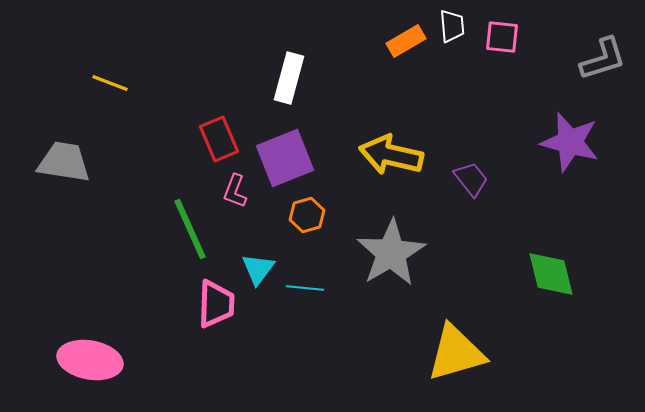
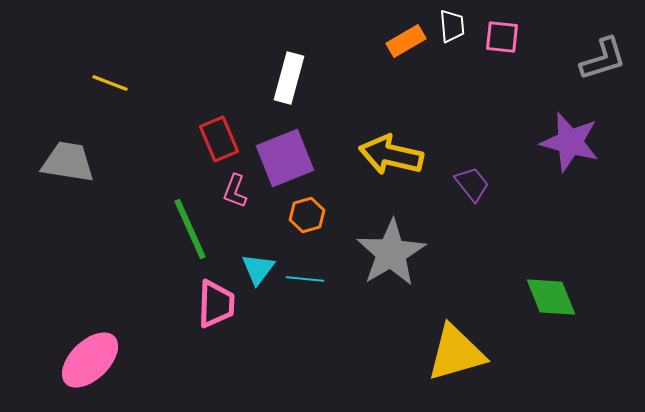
gray trapezoid: moved 4 px right
purple trapezoid: moved 1 px right, 5 px down
green diamond: moved 23 px down; rotated 8 degrees counterclockwise
cyan line: moved 9 px up
pink ellipse: rotated 54 degrees counterclockwise
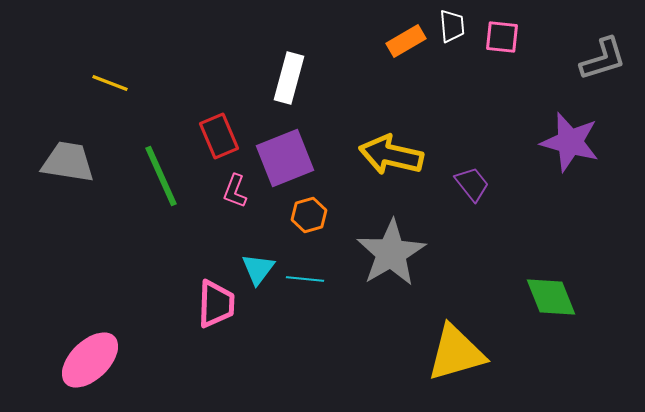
red rectangle: moved 3 px up
orange hexagon: moved 2 px right
green line: moved 29 px left, 53 px up
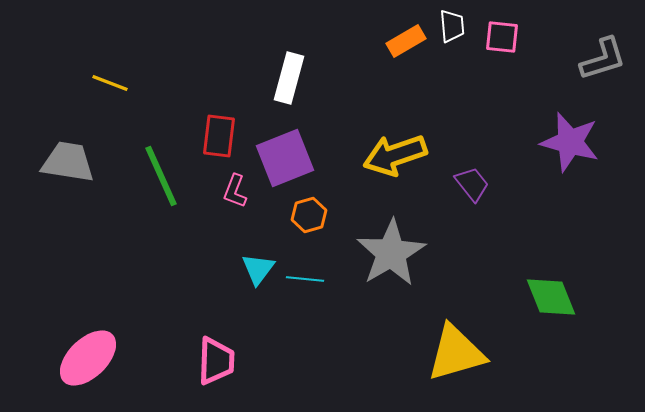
red rectangle: rotated 30 degrees clockwise
yellow arrow: moved 4 px right; rotated 32 degrees counterclockwise
pink trapezoid: moved 57 px down
pink ellipse: moved 2 px left, 2 px up
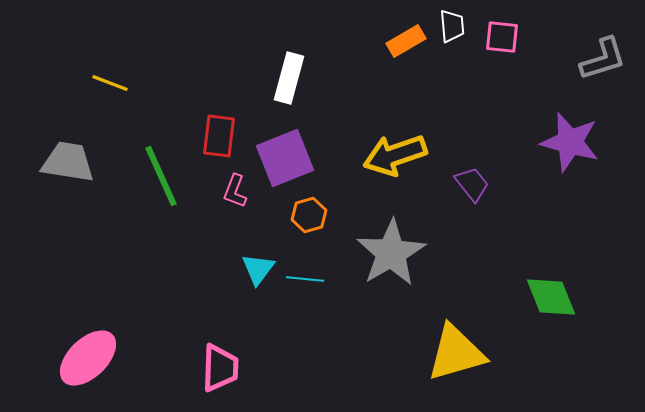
pink trapezoid: moved 4 px right, 7 px down
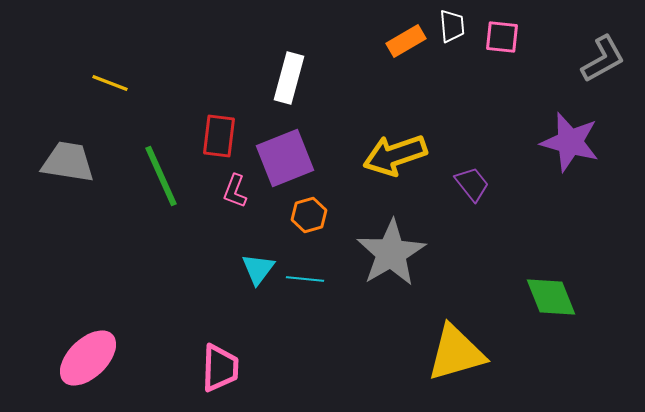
gray L-shape: rotated 12 degrees counterclockwise
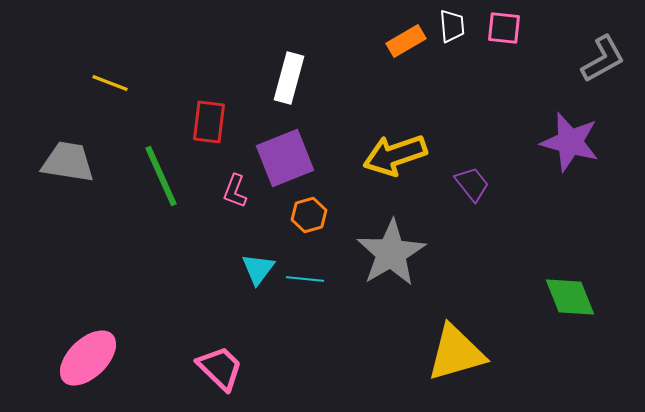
pink square: moved 2 px right, 9 px up
red rectangle: moved 10 px left, 14 px up
green diamond: moved 19 px right
pink trapezoid: rotated 48 degrees counterclockwise
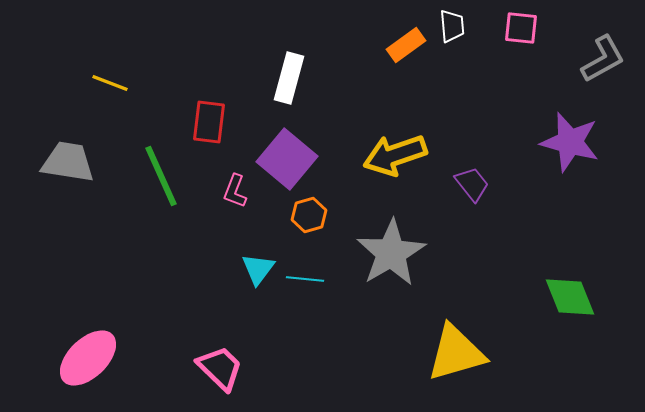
pink square: moved 17 px right
orange rectangle: moved 4 px down; rotated 6 degrees counterclockwise
purple square: moved 2 px right, 1 px down; rotated 28 degrees counterclockwise
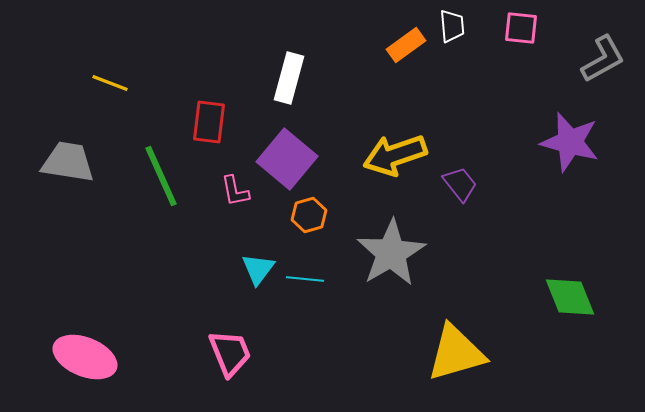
purple trapezoid: moved 12 px left
pink L-shape: rotated 32 degrees counterclockwise
pink ellipse: moved 3 px left, 1 px up; rotated 66 degrees clockwise
pink trapezoid: moved 10 px right, 15 px up; rotated 24 degrees clockwise
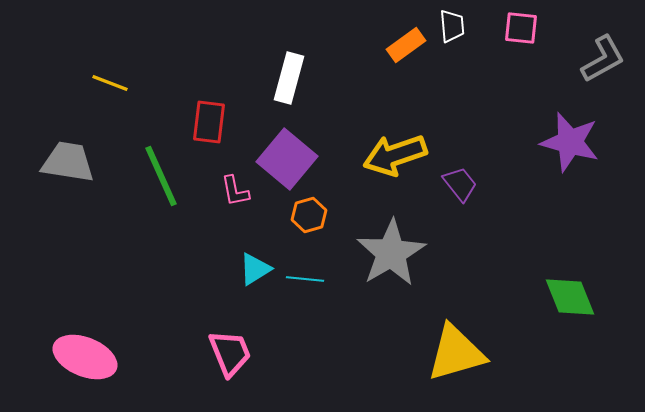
cyan triangle: moved 3 px left; rotated 21 degrees clockwise
